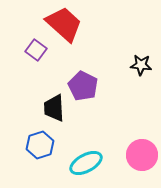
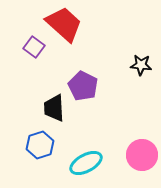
purple square: moved 2 px left, 3 px up
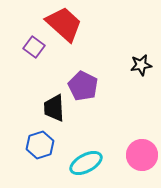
black star: rotated 15 degrees counterclockwise
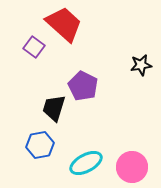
black trapezoid: rotated 20 degrees clockwise
blue hexagon: rotated 8 degrees clockwise
pink circle: moved 10 px left, 12 px down
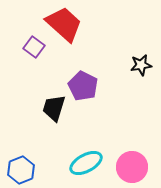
blue hexagon: moved 19 px left, 25 px down; rotated 12 degrees counterclockwise
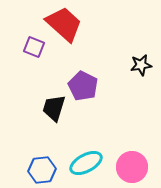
purple square: rotated 15 degrees counterclockwise
blue hexagon: moved 21 px right; rotated 16 degrees clockwise
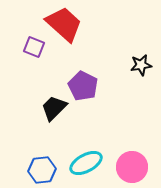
black trapezoid: rotated 28 degrees clockwise
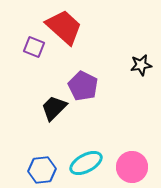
red trapezoid: moved 3 px down
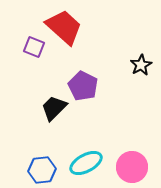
black star: rotated 20 degrees counterclockwise
